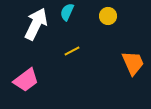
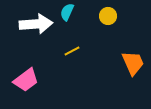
white arrow: rotated 60 degrees clockwise
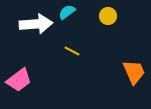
cyan semicircle: rotated 30 degrees clockwise
yellow line: rotated 56 degrees clockwise
orange trapezoid: moved 1 px right, 9 px down
pink trapezoid: moved 7 px left
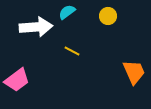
white arrow: moved 3 px down
pink trapezoid: moved 2 px left
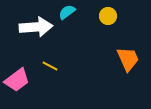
yellow line: moved 22 px left, 15 px down
orange trapezoid: moved 6 px left, 13 px up
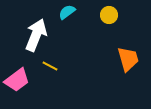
yellow circle: moved 1 px right, 1 px up
white arrow: moved 8 px down; rotated 64 degrees counterclockwise
orange trapezoid: rotated 8 degrees clockwise
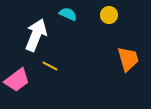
cyan semicircle: moved 1 px right, 2 px down; rotated 60 degrees clockwise
